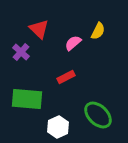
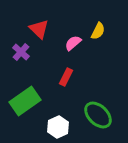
red rectangle: rotated 36 degrees counterclockwise
green rectangle: moved 2 px left, 2 px down; rotated 40 degrees counterclockwise
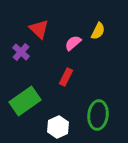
green ellipse: rotated 52 degrees clockwise
